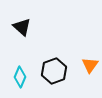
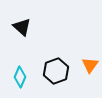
black hexagon: moved 2 px right
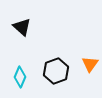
orange triangle: moved 1 px up
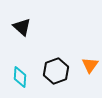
orange triangle: moved 1 px down
cyan diamond: rotated 20 degrees counterclockwise
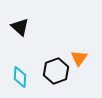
black triangle: moved 2 px left
orange triangle: moved 11 px left, 7 px up
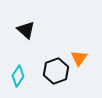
black triangle: moved 6 px right, 3 px down
cyan diamond: moved 2 px left, 1 px up; rotated 30 degrees clockwise
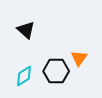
black hexagon: rotated 20 degrees clockwise
cyan diamond: moved 6 px right; rotated 25 degrees clockwise
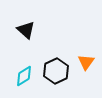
orange triangle: moved 7 px right, 4 px down
black hexagon: rotated 25 degrees counterclockwise
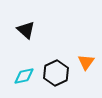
black hexagon: moved 2 px down
cyan diamond: rotated 20 degrees clockwise
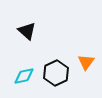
black triangle: moved 1 px right, 1 px down
